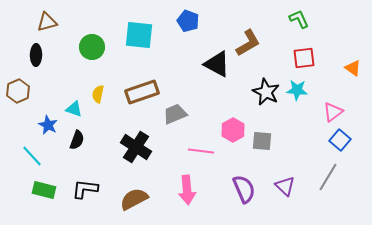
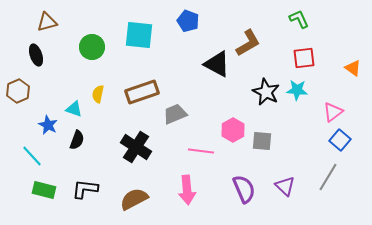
black ellipse: rotated 20 degrees counterclockwise
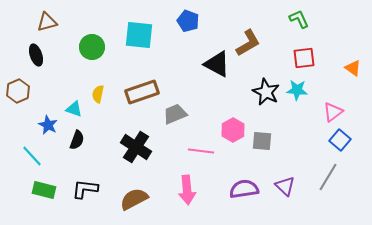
purple semicircle: rotated 76 degrees counterclockwise
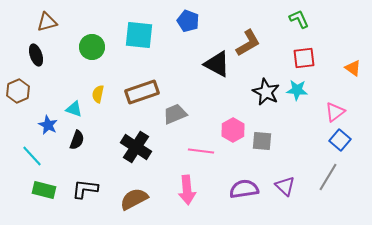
pink triangle: moved 2 px right
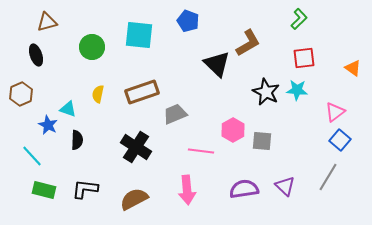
green L-shape: rotated 70 degrees clockwise
black triangle: rotated 16 degrees clockwise
brown hexagon: moved 3 px right, 3 px down
cyan triangle: moved 6 px left
black semicircle: rotated 18 degrees counterclockwise
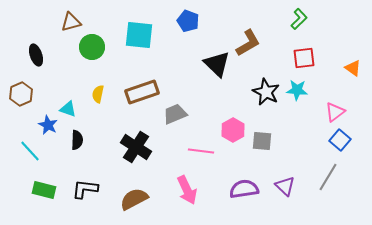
brown triangle: moved 24 px right
cyan line: moved 2 px left, 5 px up
pink arrow: rotated 20 degrees counterclockwise
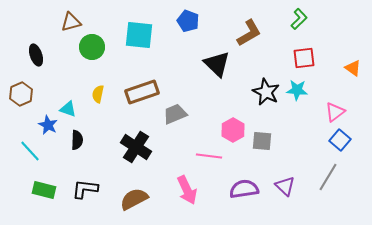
brown L-shape: moved 1 px right, 10 px up
pink line: moved 8 px right, 5 px down
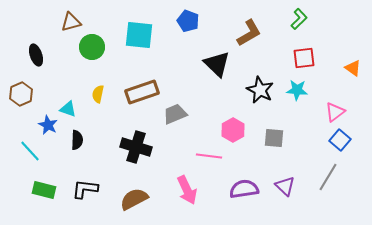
black star: moved 6 px left, 2 px up
gray square: moved 12 px right, 3 px up
black cross: rotated 16 degrees counterclockwise
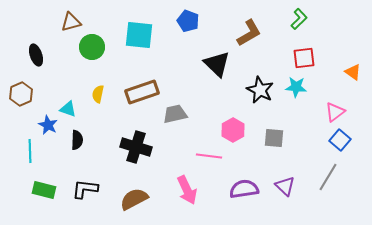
orange triangle: moved 4 px down
cyan star: moved 1 px left, 3 px up
gray trapezoid: rotated 10 degrees clockwise
cyan line: rotated 40 degrees clockwise
